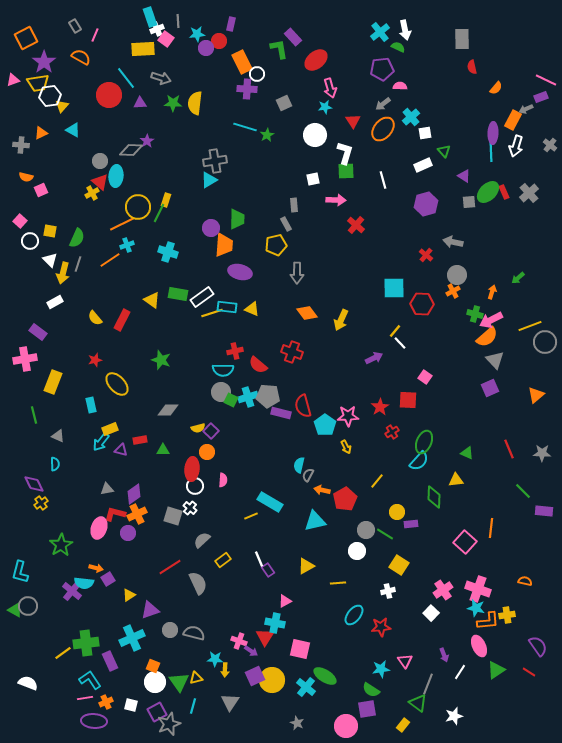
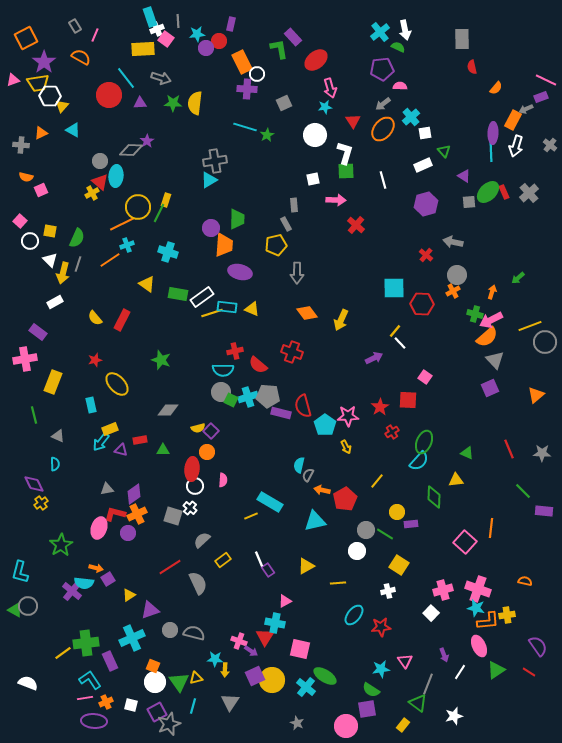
white hexagon at (50, 96): rotated 10 degrees clockwise
yellow triangle at (152, 300): moved 5 px left, 16 px up
pink cross at (443, 590): rotated 18 degrees clockwise
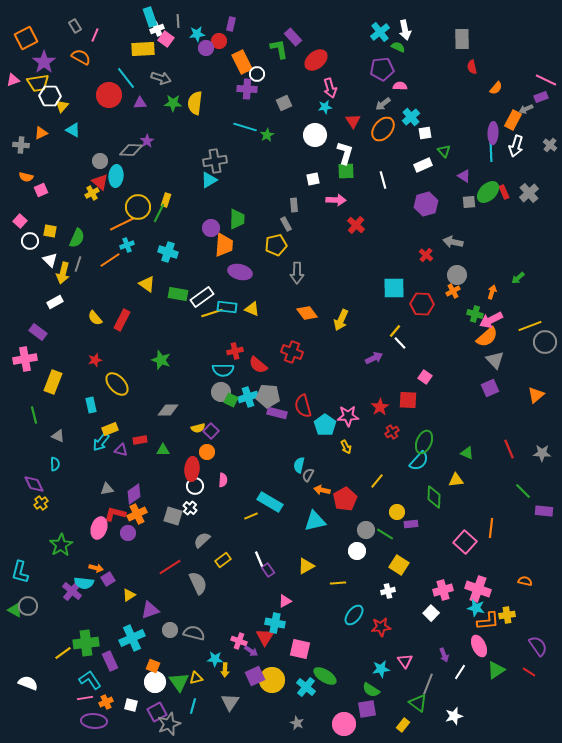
purple rectangle at (281, 413): moved 4 px left
pink circle at (346, 726): moved 2 px left, 2 px up
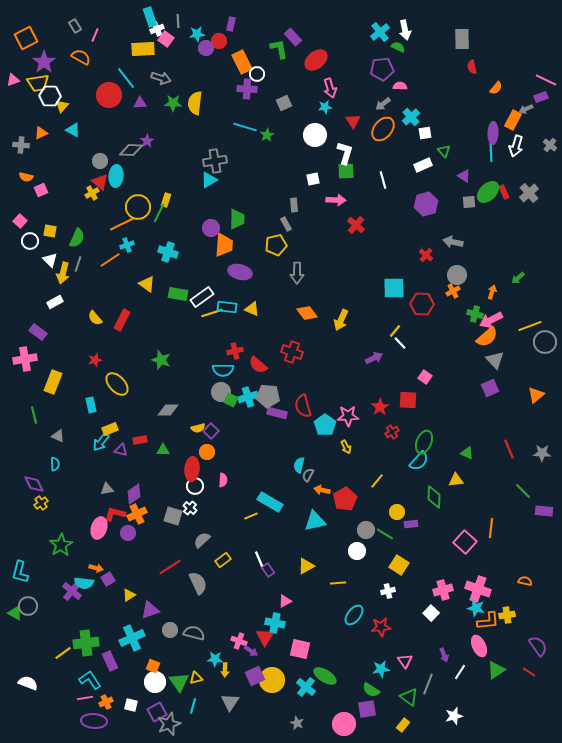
green triangle at (15, 610): moved 3 px down
green triangle at (418, 703): moved 9 px left, 6 px up
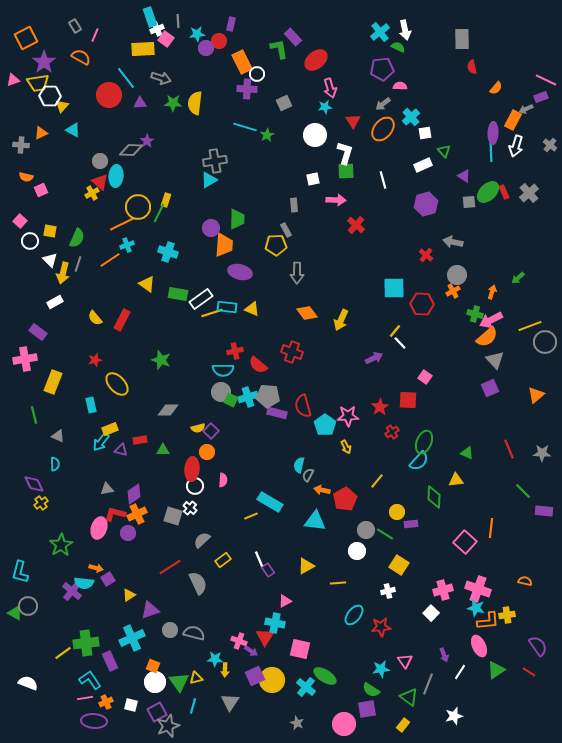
gray rectangle at (286, 224): moved 6 px down
yellow pentagon at (276, 245): rotated 10 degrees clockwise
white rectangle at (202, 297): moved 1 px left, 2 px down
cyan triangle at (315, 521): rotated 20 degrees clockwise
gray star at (169, 724): moved 1 px left, 2 px down
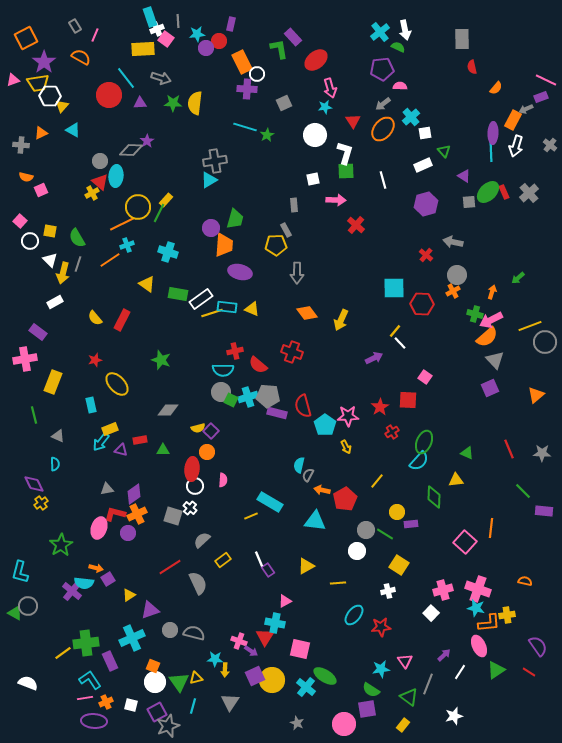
yellow rectangle at (166, 200): rotated 24 degrees clockwise
green trapezoid at (237, 219): moved 2 px left; rotated 15 degrees clockwise
green semicircle at (77, 238): rotated 126 degrees clockwise
orange L-shape at (488, 621): moved 1 px right, 2 px down
purple arrow at (444, 655): rotated 112 degrees counterclockwise
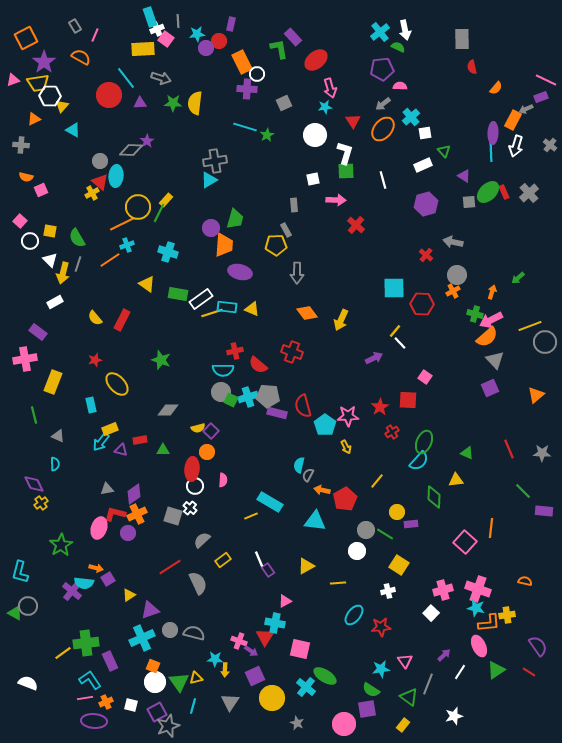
orange triangle at (41, 133): moved 7 px left, 14 px up
cyan cross at (132, 638): moved 10 px right
yellow circle at (272, 680): moved 18 px down
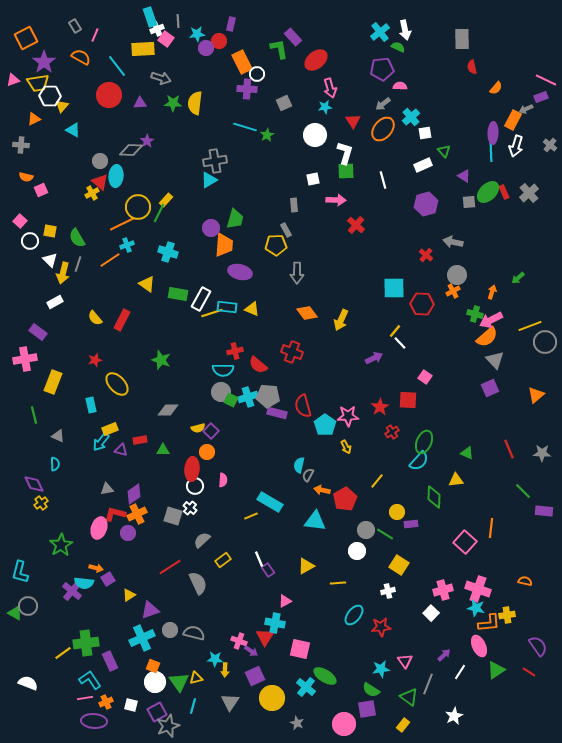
cyan line at (126, 78): moved 9 px left, 12 px up
white rectangle at (201, 299): rotated 25 degrees counterclockwise
white star at (454, 716): rotated 12 degrees counterclockwise
